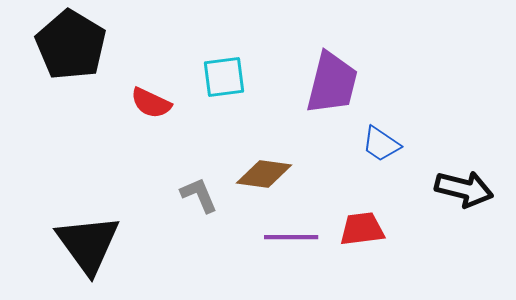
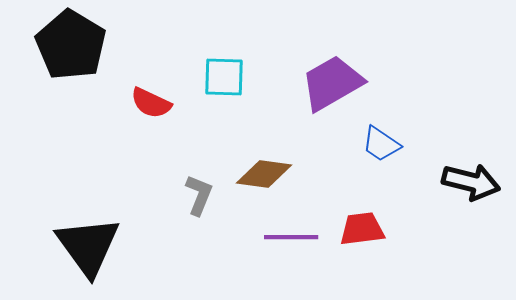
cyan square: rotated 9 degrees clockwise
purple trapezoid: rotated 134 degrees counterclockwise
black arrow: moved 7 px right, 7 px up
gray L-shape: rotated 45 degrees clockwise
black triangle: moved 2 px down
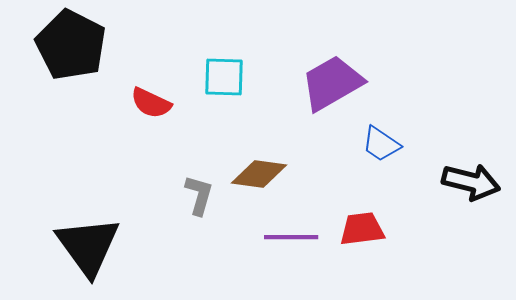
black pentagon: rotated 4 degrees counterclockwise
brown diamond: moved 5 px left
gray L-shape: rotated 6 degrees counterclockwise
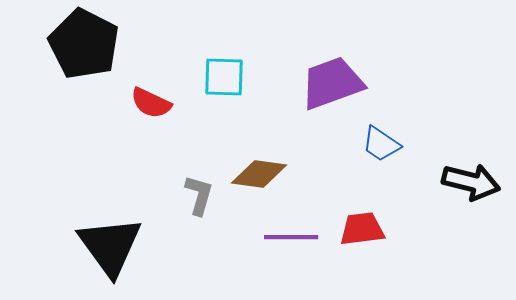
black pentagon: moved 13 px right, 1 px up
purple trapezoid: rotated 10 degrees clockwise
black triangle: moved 22 px right
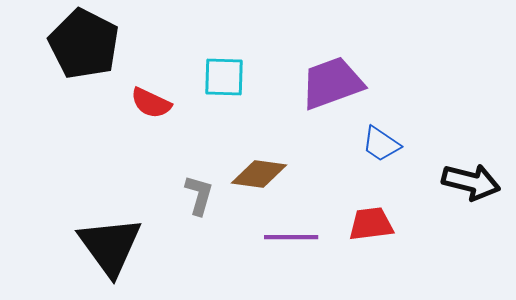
red trapezoid: moved 9 px right, 5 px up
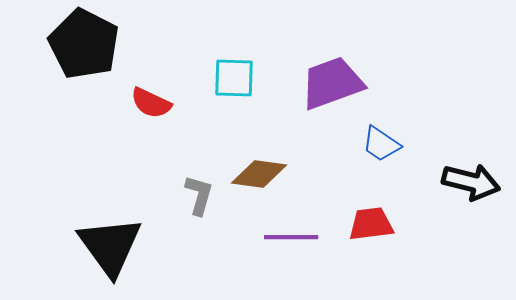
cyan square: moved 10 px right, 1 px down
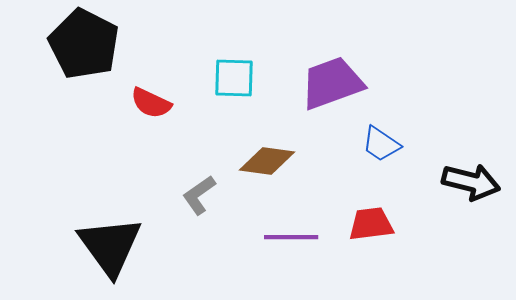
brown diamond: moved 8 px right, 13 px up
gray L-shape: rotated 141 degrees counterclockwise
